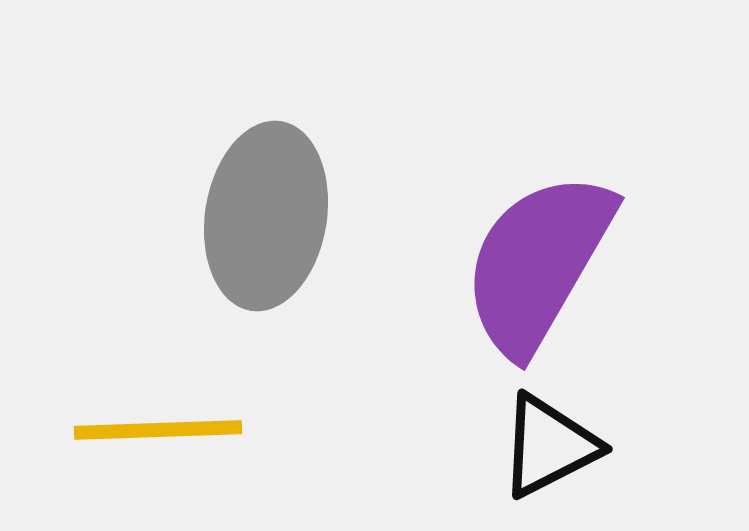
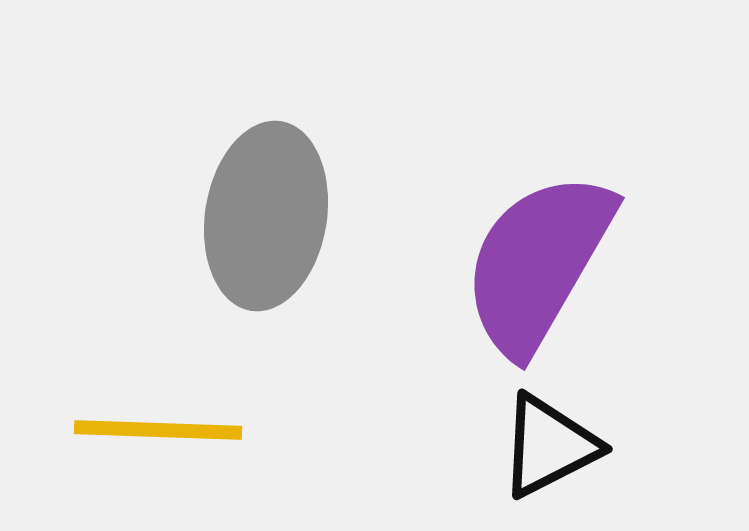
yellow line: rotated 4 degrees clockwise
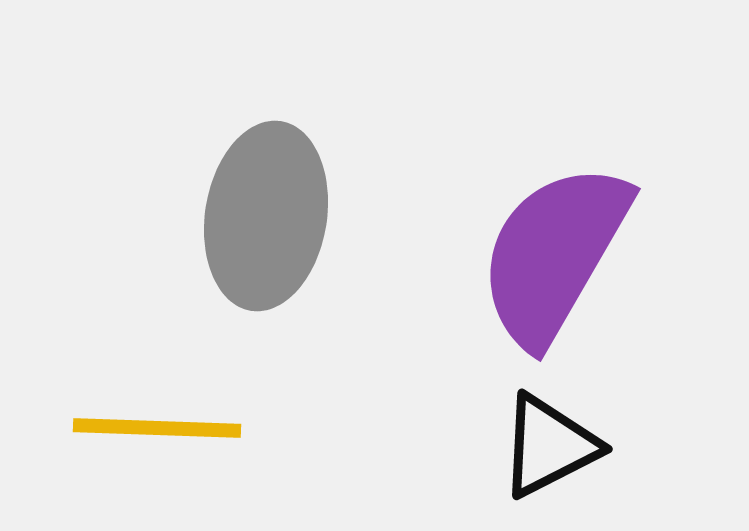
purple semicircle: moved 16 px right, 9 px up
yellow line: moved 1 px left, 2 px up
